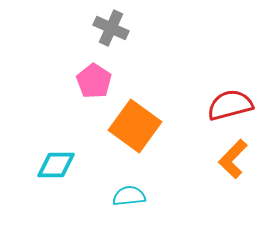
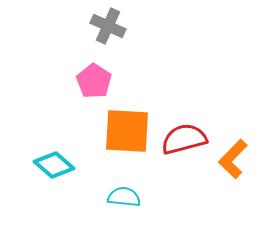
gray cross: moved 3 px left, 2 px up
red semicircle: moved 46 px left, 34 px down
orange square: moved 8 px left, 5 px down; rotated 33 degrees counterclockwise
cyan diamond: moved 2 px left; rotated 42 degrees clockwise
cyan semicircle: moved 5 px left, 1 px down; rotated 12 degrees clockwise
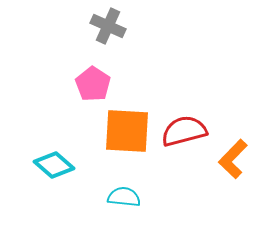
pink pentagon: moved 1 px left, 3 px down
red semicircle: moved 8 px up
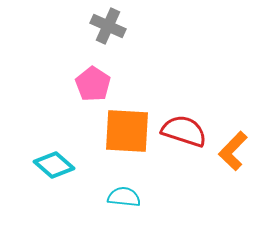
red semicircle: rotated 33 degrees clockwise
orange L-shape: moved 8 px up
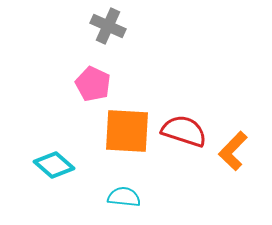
pink pentagon: rotated 8 degrees counterclockwise
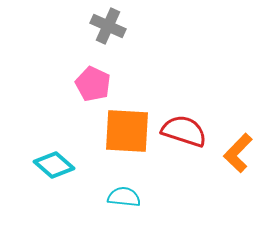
orange L-shape: moved 5 px right, 2 px down
